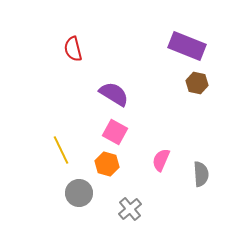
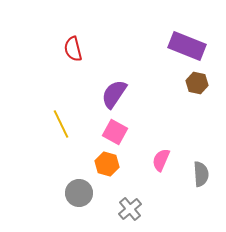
purple semicircle: rotated 88 degrees counterclockwise
yellow line: moved 26 px up
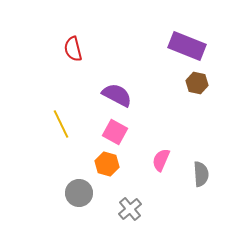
purple semicircle: moved 3 px right, 1 px down; rotated 84 degrees clockwise
